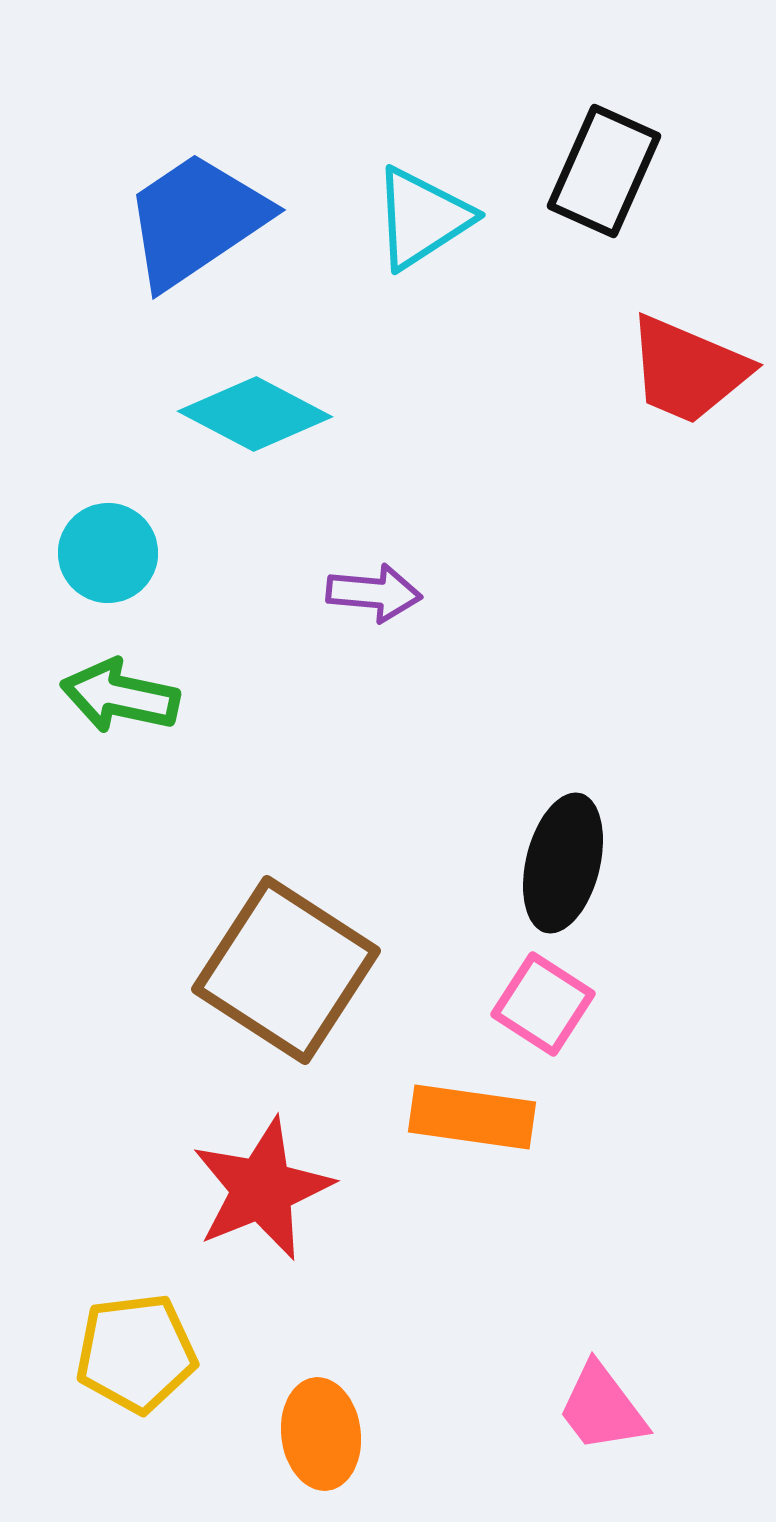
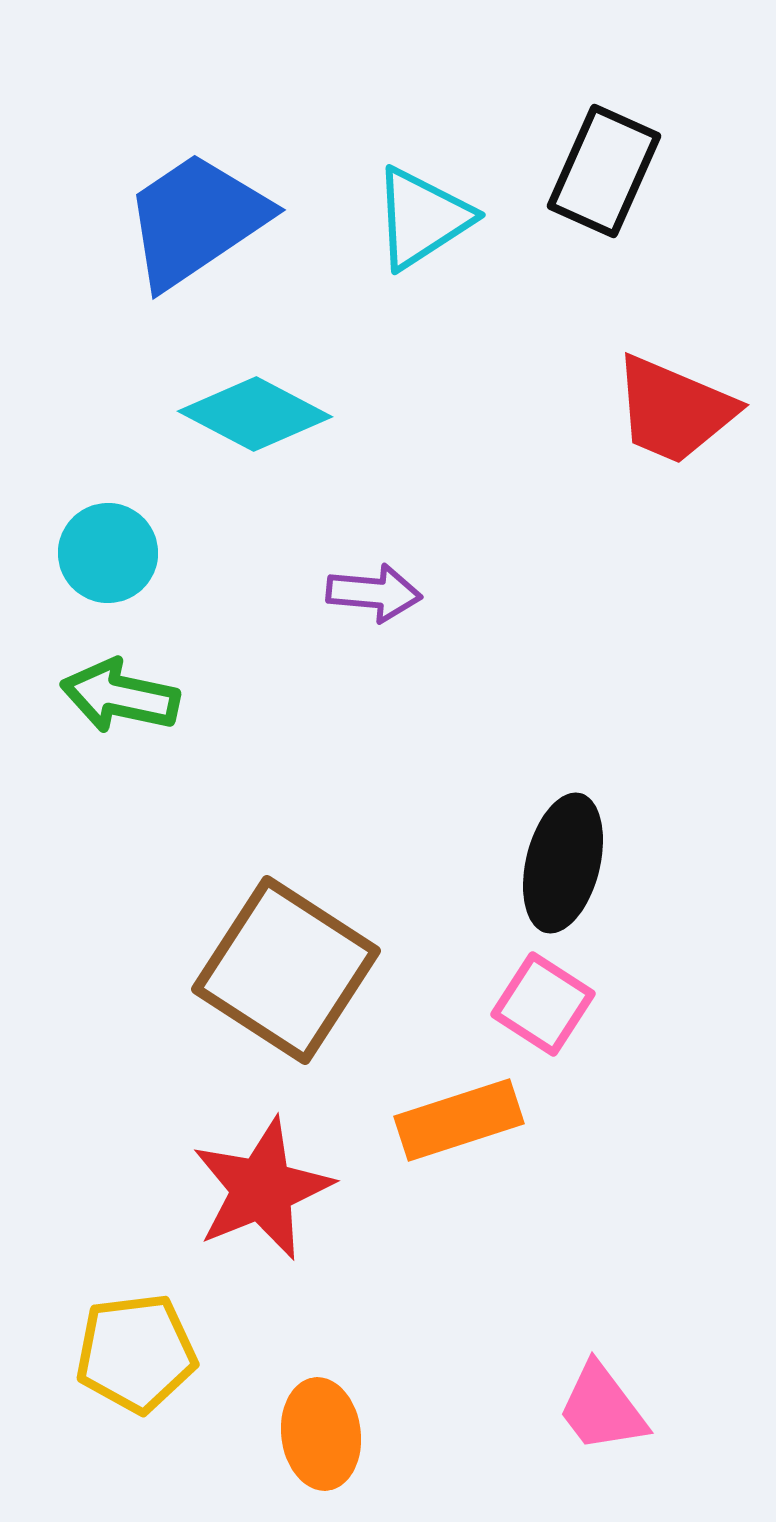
red trapezoid: moved 14 px left, 40 px down
orange rectangle: moved 13 px left, 3 px down; rotated 26 degrees counterclockwise
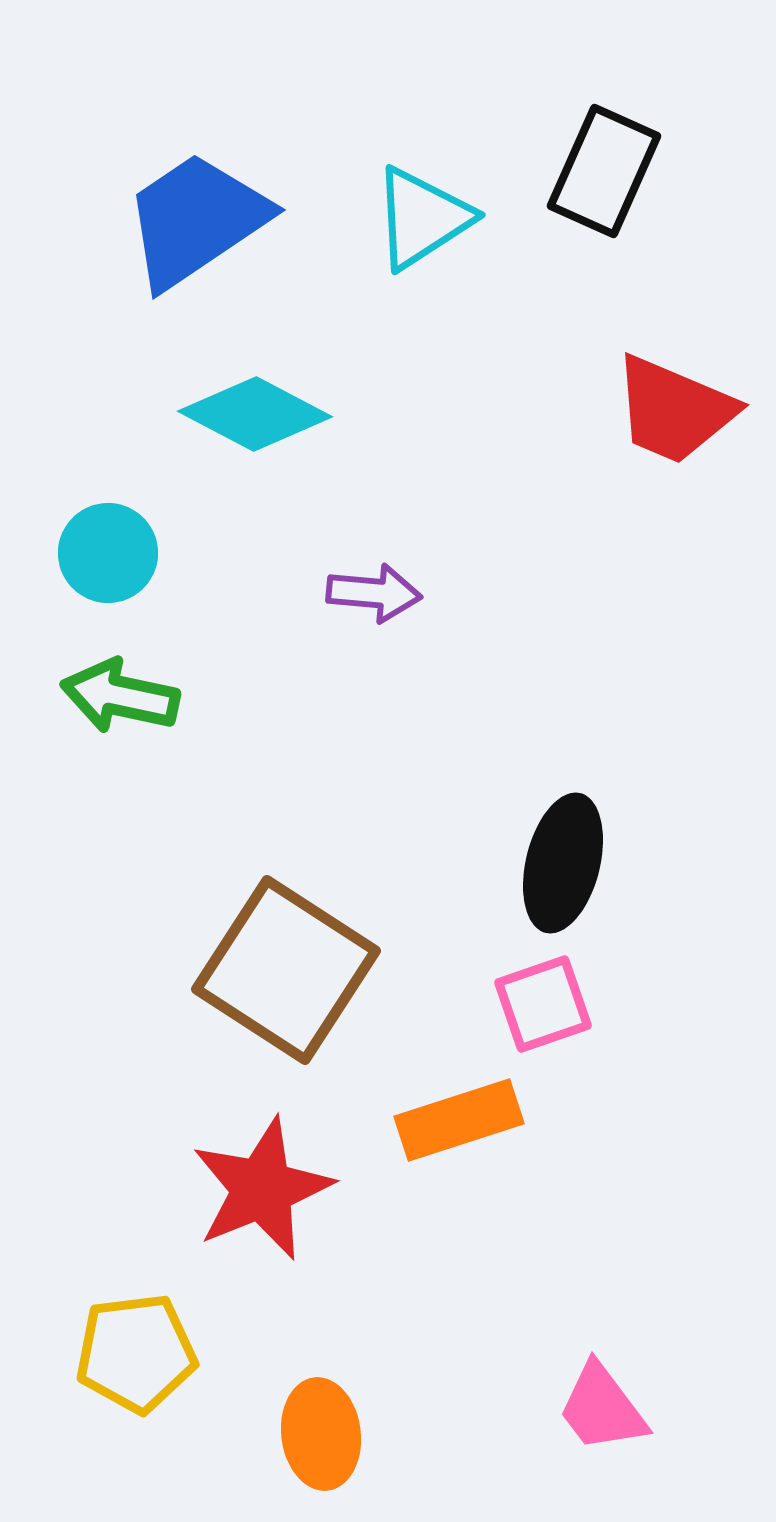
pink square: rotated 38 degrees clockwise
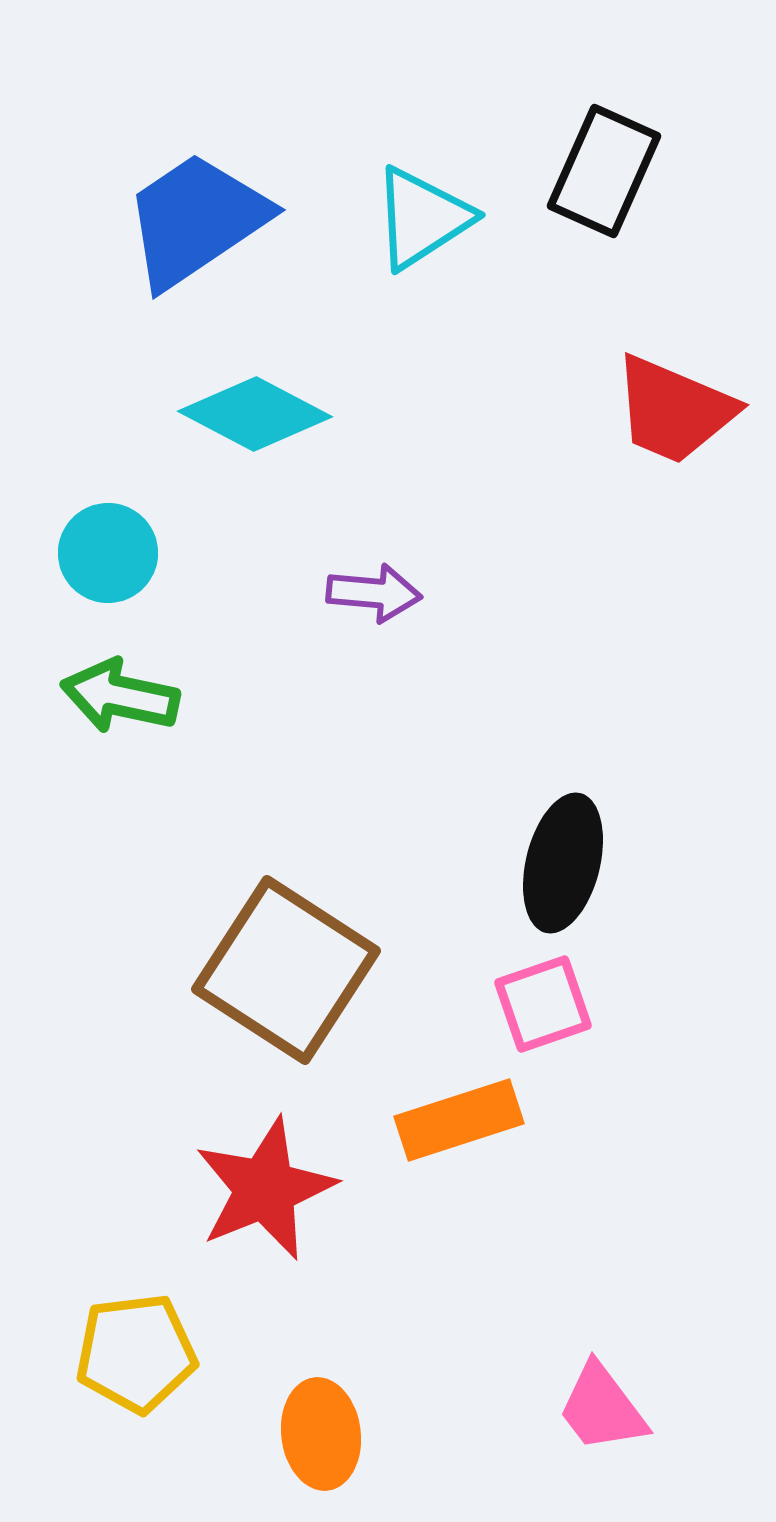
red star: moved 3 px right
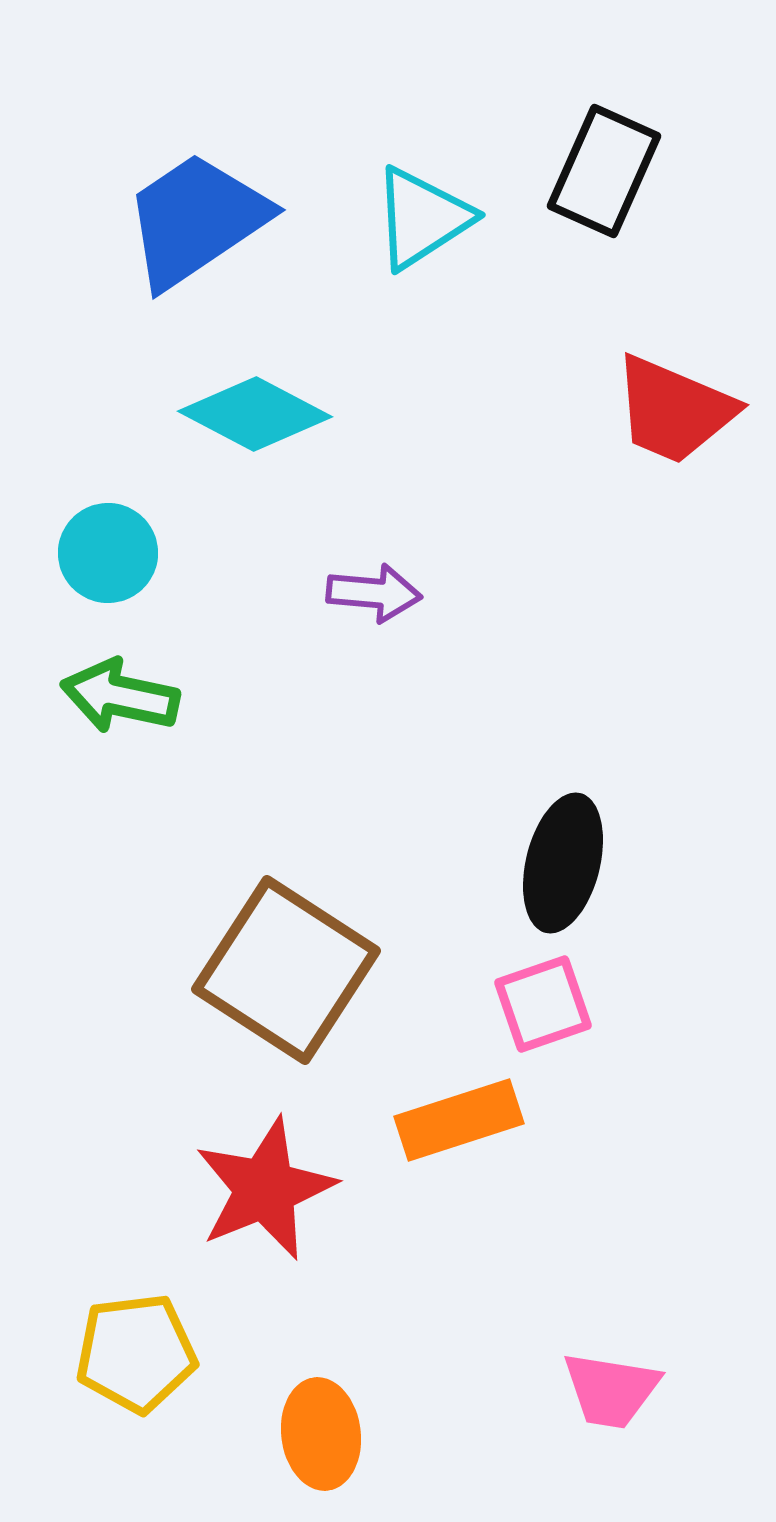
pink trapezoid: moved 9 px right, 18 px up; rotated 44 degrees counterclockwise
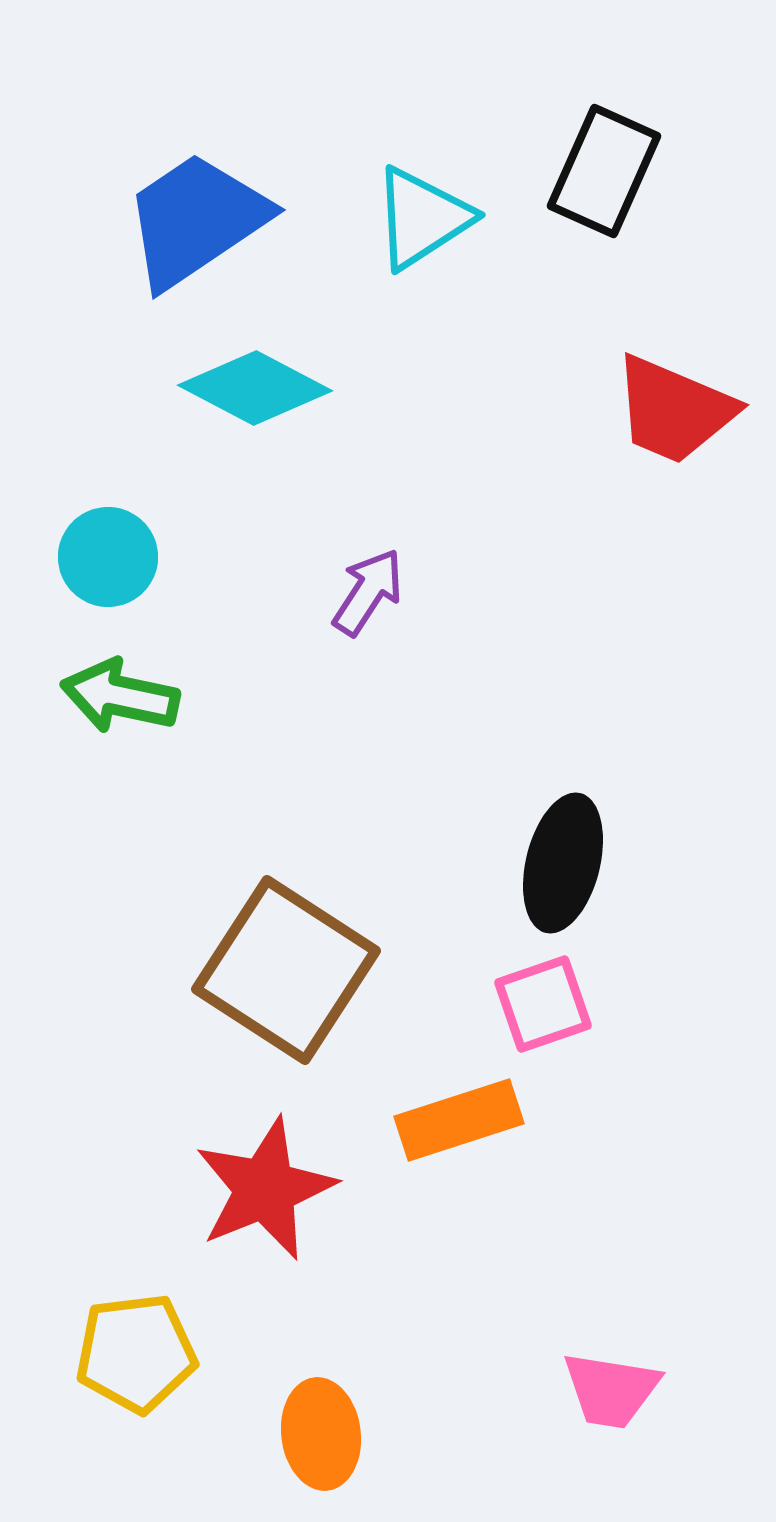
cyan diamond: moved 26 px up
cyan circle: moved 4 px down
purple arrow: moved 6 px left, 1 px up; rotated 62 degrees counterclockwise
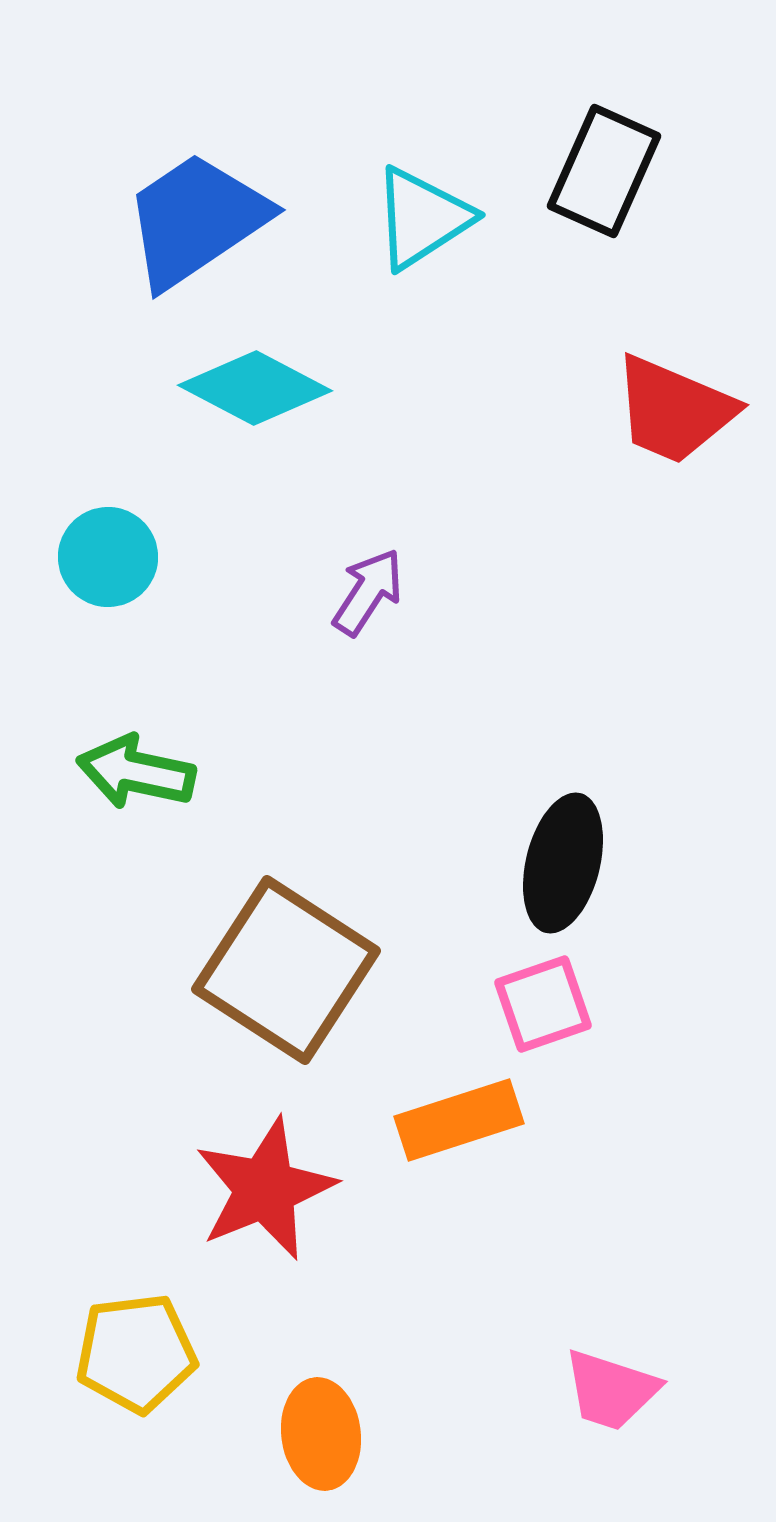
green arrow: moved 16 px right, 76 px down
pink trapezoid: rotated 9 degrees clockwise
